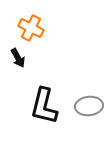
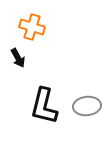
orange cross: moved 1 px right, 1 px up; rotated 10 degrees counterclockwise
gray ellipse: moved 2 px left
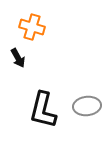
black L-shape: moved 1 px left, 4 px down
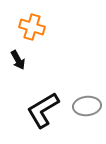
black arrow: moved 2 px down
black L-shape: rotated 45 degrees clockwise
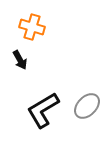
black arrow: moved 2 px right
gray ellipse: rotated 40 degrees counterclockwise
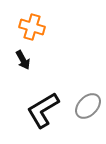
black arrow: moved 3 px right
gray ellipse: moved 1 px right
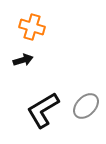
black arrow: rotated 78 degrees counterclockwise
gray ellipse: moved 2 px left
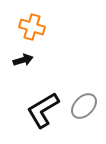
gray ellipse: moved 2 px left
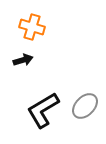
gray ellipse: moved 1 px right
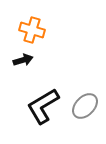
orange cross: moved 3 px down
black L-shape: moved 4 px up
